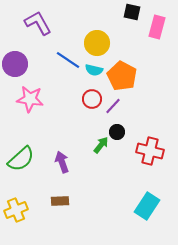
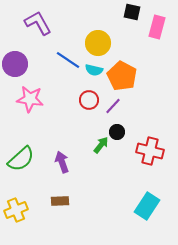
yellow circle: moved 1 px right
red circle: moved 3 px left, 1 px down
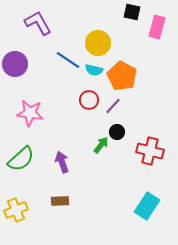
pink star: moved 14 px down
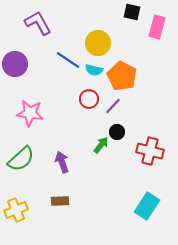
red circle: moved 1 px up
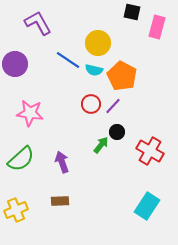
red circle: moved 2 px right, 5 px down
red cross: rotated 16 degrees clockwise
